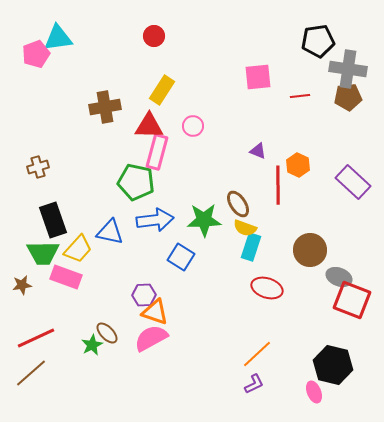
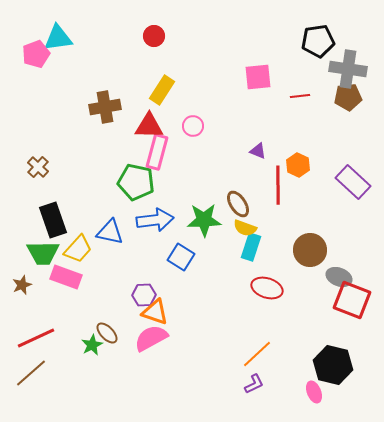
brown cross at (38, 167): rotated 30 degrees counterclockwise
brown star at (22, 285): rotated 12 degrees counterclockwise
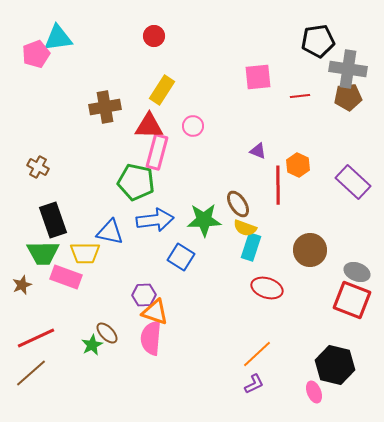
brown cross at (38, 167): rotated 15 degrees counterclockwise
yellow trapezoid at (78, 249): moved 7 px right, 4 px down; rotated 48 degrees clockwise
gray ellipse at (339, 277): moved 18 px right, 5 px up
pink semicircle at (151, 338): rotated 56 degrees counterclockwise
black hexagon at (333, 365): moved 2 px right
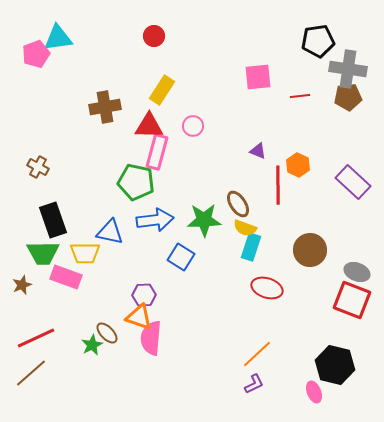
orange triangle at (155, 312): moved 16 px left, 5 px down
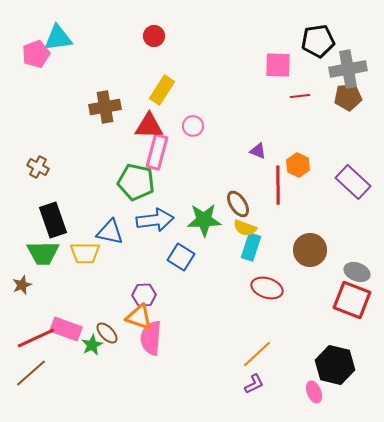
gray cross at (348, 69): rotated 18 degrees counterclockwise
pink square at (258, 77): moved 20 px right, 12 px up; rotated 8 degrees clockwise
pink rectangle at (66, 277): moved 52 px down
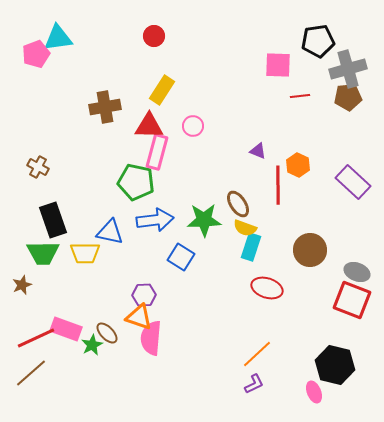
gray cross at (348, 69): rotated 6 degrees counterclockwise
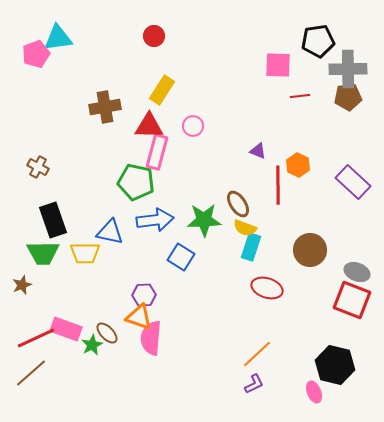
gray cross at (348, 69): rotated 15 degrees clockwise
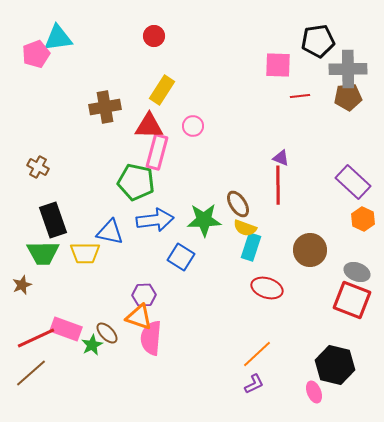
purple triangle at (258, 151): moved 23 px right, 7 px down
orange hexagon at (298, 165): moved 65 px right, 54 px down
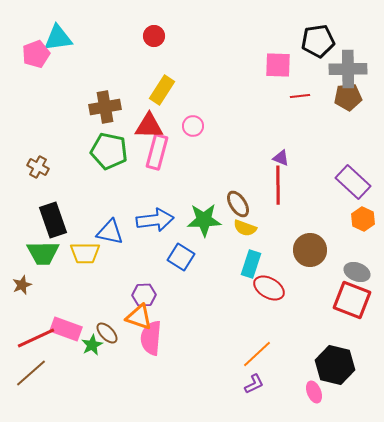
green pentagon at (136, 182): moved 27 px left, 31 px up
cyan rectangle at (251, 247): moved 17 px down
red ellipse at (267, 288): moved 2 px right; rotated 12 degrees clockwise
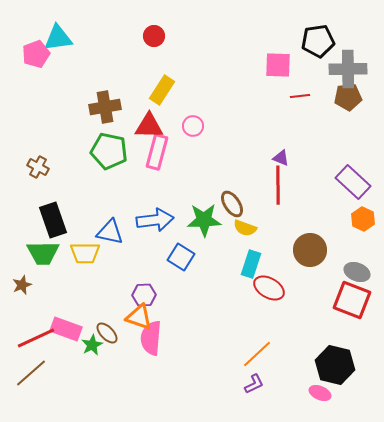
brown ellipse at (238, 204): moved 6 px left
pink ellipse at (314, 392): moved 6 px right, 1 px down; rotated 45 degrees counterclockwise
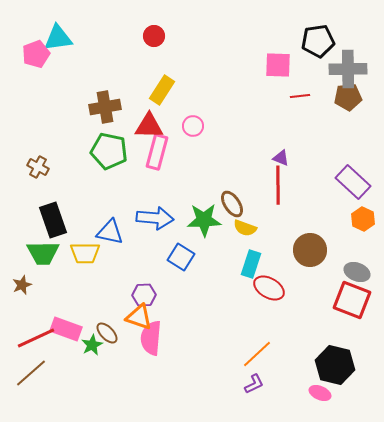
blue arrow at (155, 220): moved 2 px up; rotated 12 degrees clockwise
